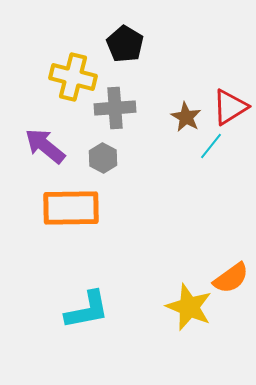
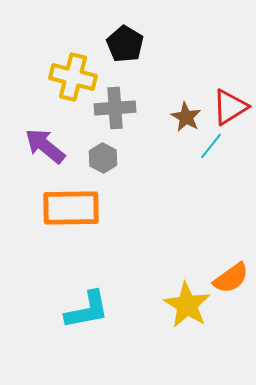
yellow star: moved 2 px left, 2 px up; rotated 9 degrees clockwise
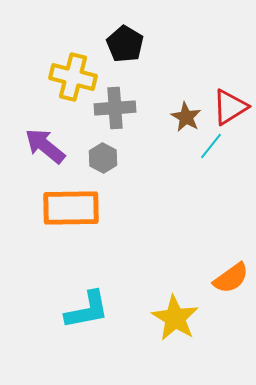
yellow star: moved 12 px left, 13 px down
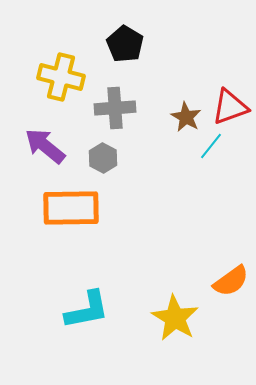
yellow cross: moved 12 px left
red triangle: rotated 12 degrees clockwise
orange semicircle: moved 3 px down
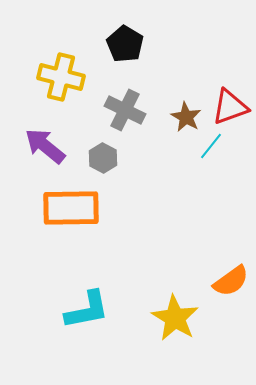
gray cross: moved 10 px right, 2 px down; rotated 30 degrees clockwise
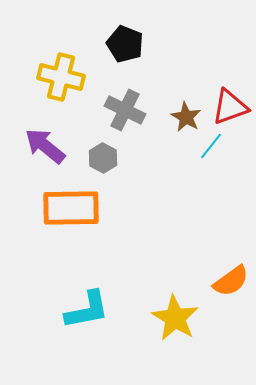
black pentagon: rotated 9 degrees counterclockwise
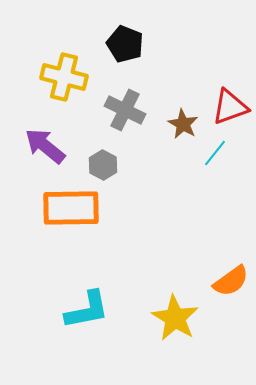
yellow cross: moved 3 px right
brown star: moved 3 px left, 7 px down
cyan line: moved 4 px right, 7 px down
gray hexagon: moved 7 px down
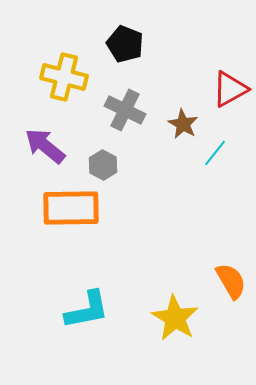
red triangle: moved 18 px up; rotated 9 degrees counterclockwise
orange semicircle: rotated 84 degrees counterclockwise
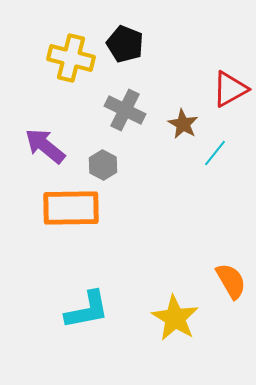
yellow cross: moved 7 px right, 19 px up
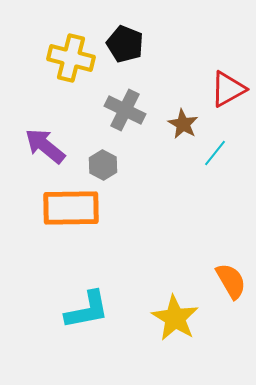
red triangle: moved 2 px left
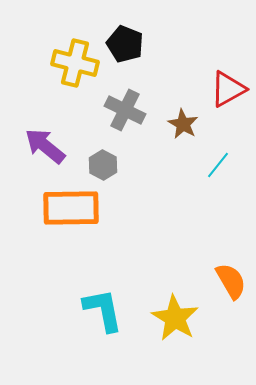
yellow cross: moved 4 px right, 5 px down
cyan line: moved 3 px right, 12 px down
cyan L-shape: moved 16 px right; rotated 90 degrees counterclockwise
